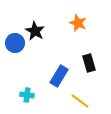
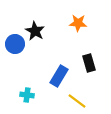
orange star: rotated 18 degrees counterclockwise
blue circle: moved 1 px down
yellow line: moved 3 px left
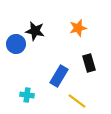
orange star: moved 5 px down; rotated 18 degrees counterclockwise
black star: rotated 18 degrees counterclockwise
blue circle: moved 1 px right
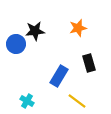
black star: rotated 18 degrees counterclockwise
cyan cross: moved 6 px down; rotated 24 degrees clockwise
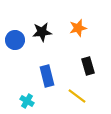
black star: moved 7 px right, 1 px down
blue circle: moved 1 px left, 4 px up
black rectangle: moved 1 px left, 3 px down
blue rectangle: moved 12 px left; rotated 45 degrees counterclockwise
yellow line: moved 5 px up
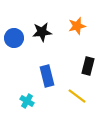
orange star: moved 1 px left, 2 px up
blue circle: moved 1 px left, 2 px up
black rectangle: rotated 30 degrees clockwise
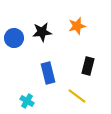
blue rectangle: moved 1 px right, 3 px up
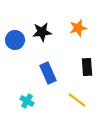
orange star: moved 1 px right, 2 px down
blue circle: moved 1 px right, 2 px down
black rectangle: moved 1 px left, 1 px down; rotated 18 degrees counterclockwise
blue rectangle: rotated 10 degrees counterclockwise
yellow line: moved 4 px down
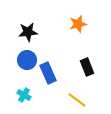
orange star: moved 4 px up
black star: moved 14 px left
blue circle: moved 12 px right, 20 px down
black rectangle: rotated 18 degrees counterclockwise
cyan cross: moved 3 px left, 6 px up
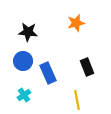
orange star: moved 2 px left, 1 px up
black star: rotated 12 degrees clockwise
blue circle: moved 4 px left, 1 px down
cyan cross: rotated 24 degrees clockwise
yellow line: rotated 42 degrees clockwise
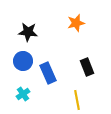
cyan cross: moved 1 px left, 1 px up
